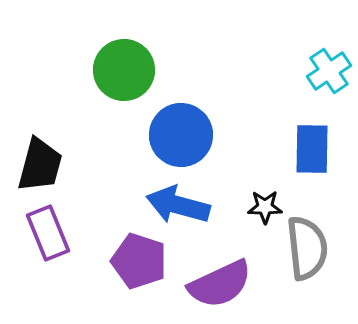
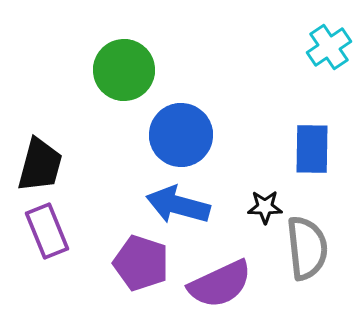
cyan cross: moved 24 px up
purple rectangle: moved 1 px left, 2 px up
purple pentagon: moved 2 px right, 2 px down
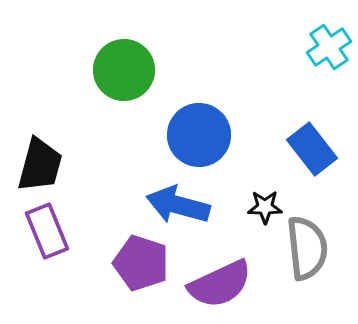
blue circle: moved 18 px right
blue rectangle: rotated 39 degrees counterclockwise
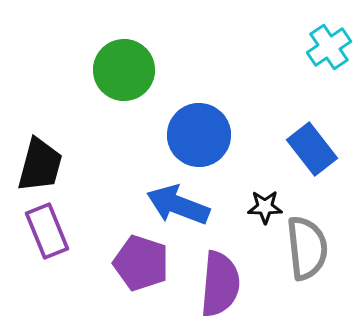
blue arrow: rotated 6 degrees clockwise
purple semicircle: rotated 60 degrees counterclockwise
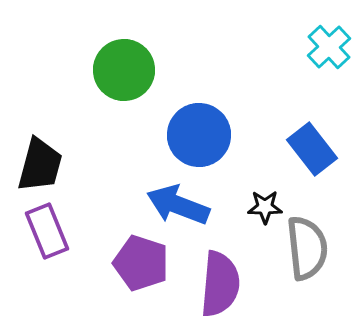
cyan cross: rotated 9 degrees counterclockwise
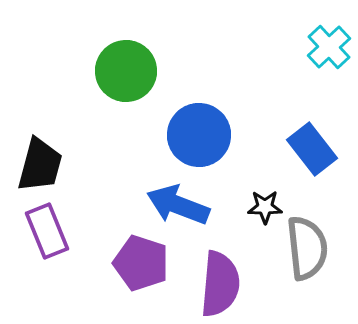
green circle: moved 2 px right, 1 px down
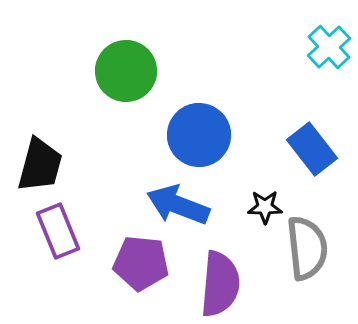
purple rectangle: moved 11 px right
purple pentagon: rotated 12 degrees counterclockwise
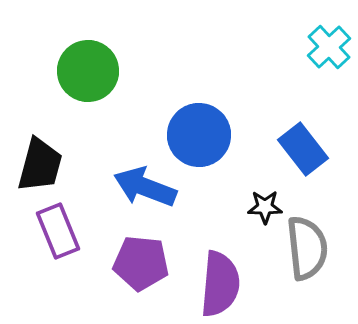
green circle: moved 38 px left
blue rectangle: moved 9 px left
blue arrow: moved 33 px left, 18 px up
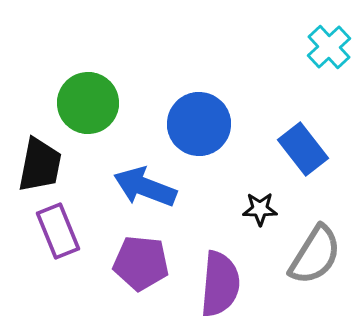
green circle: moved 32 px down
blue circle: moved 11 px up
black trapezoid: rotated 4 degrees counterclockwise
black star: moved 5 px left, 2 px down
gray semicircle: moved 8 px right, 7 px down; rotated 38 degrees clockwise
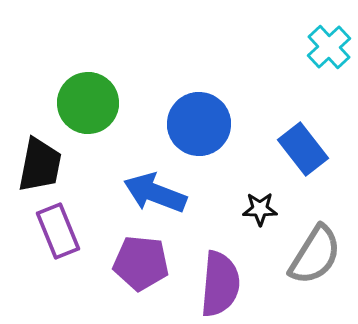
blue arrow: moved 10 px right, 6 px down
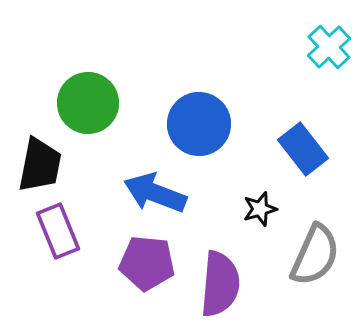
black star: rotated 16 degrees counterclockwise
gray semicircle: rotated 8 degrees counterclockwise
purple pentagon: moved 6 px right
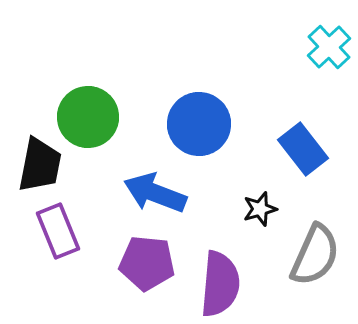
green circle: moved 14 px down
